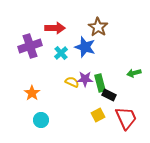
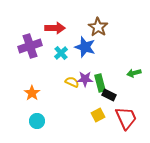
cyan circle: moved 4 px left, 1 px down
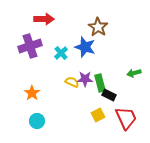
red arrow: moved 11 px left, 9 px up
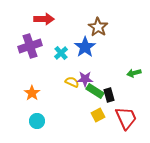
blue star: rotated 20 degrees clockwise
green rectangle: moved 5 px left, 8 px down; rotated 42 degrees counterclockwise
black rectangle: rotated 48 degrees clockwise
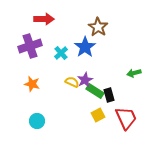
purple star: moved 1 px down; rotated 28 degrees counterclockwise
orange star: moved 9 px up; rotated 21 degrees counterclockwise
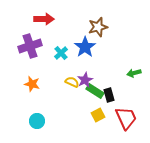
brown star: rotated 24 degrees clockwise
